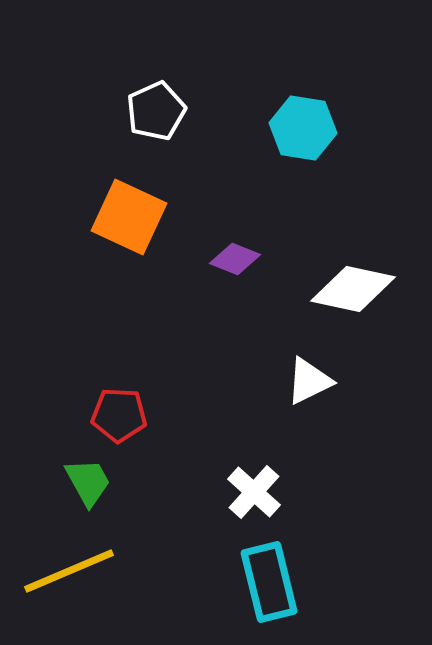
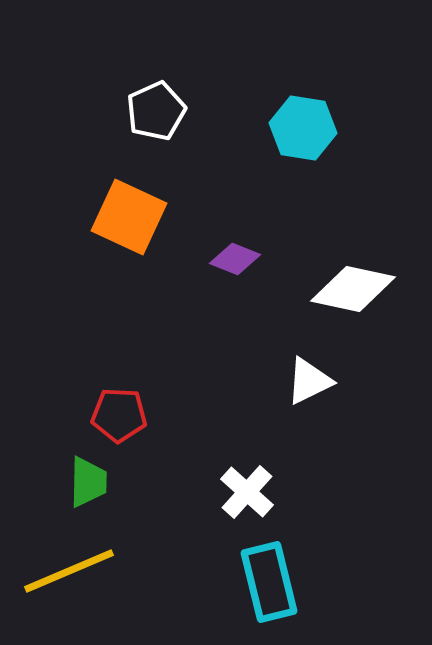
green trapezoid: rotated 30 degrees clockwise
white cross: moved 7 px left
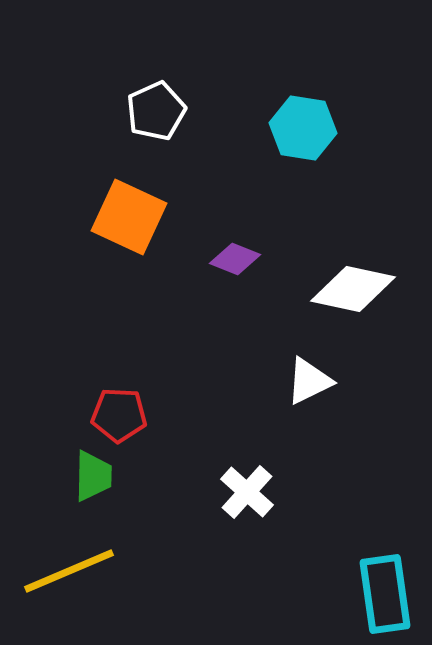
green trapezoid: moved 5 px right, 6 px up
cyan rectangle: moved 116 px right, 12 px down; rotated 6 degrees clockwise
